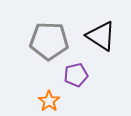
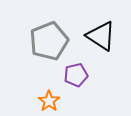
gray pentagon: rotated 24 degrees counterclockwise
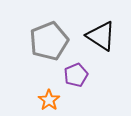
purple pentagon: rotated 10 degrees counterclockwise
orange star: moved 1 px up
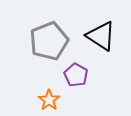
purple pentagon: rotated 20 degrees counterclockwise
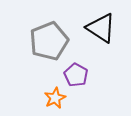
black triangle: moved 8 px up
orange star: moved 6 px right, 2 px up; rotated 10 degrees clockwise
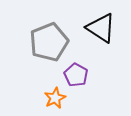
gray pentagon: moved 1 px down
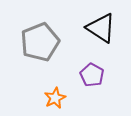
gray pentagon: moved 9 px left
purple pentagon: moved 16 px right
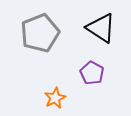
gray pentagon: moved 9 px up
purple pentagon: moved 2 px up
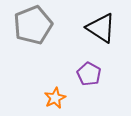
gray pentagon: moved 7 px left, 8 px up
purple pentagon: moved 3 px left, 1 px down
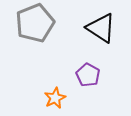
gray pentagon: moved 2 px right, 2 px up
purple pentagon: moved 1 px left, 1 px down
